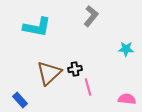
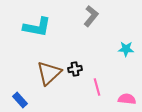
pink line: moved 9 px right
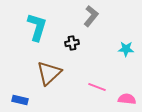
cyan L-shape: rotated 84 degrees counterclockwise
black cross: moved 3 px left, 26 px up
pink line: rotated 54 degrees counterclockwise
blue rectangle: rotated 35 degrees counterclockwise
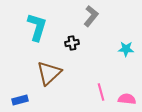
pink line: moved 4 px right, 5 px down; rotated 54 degrees clockwise
blue rectangle: rotated 28 degrees counterclockwise
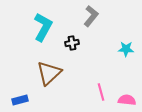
cyan L-shape: moved 6 px right; rotated 12 degrees clockwise
pink semicircle: moved 1 px down
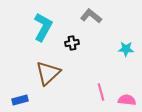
gray L-shape: rotated 90 degrees counterclockwise
brown triangle: moved 1 px left
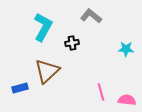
brown triangle: moved 1 px left, 2 px up
blue rectangle: moved 12 px up
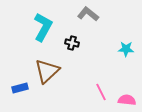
gray L-shape: moved 3 px left, 2 px up
black cross: rotated 24 degrees clockwise
pink line: rotated 12 degrees counterclockwise
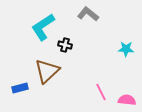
cyan L-shape: rotated 152 degrees counterclockwise
black cross: moved 7 px left, 2 px down
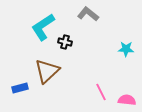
black cross: moved 3 px up
